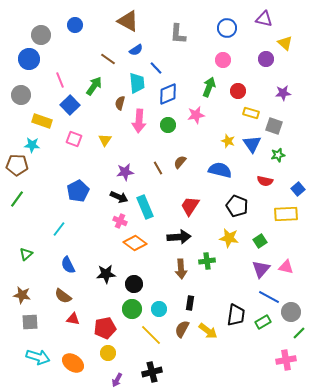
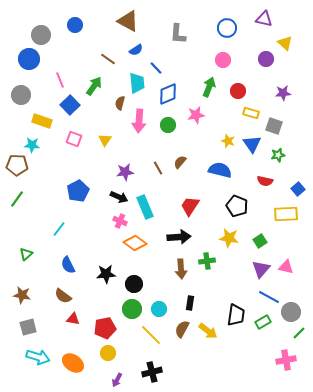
gray square at (30, 322): moved 2 px left, 5 px down; rotated 12 degrees counterclockwise
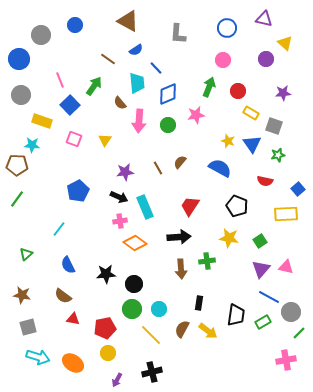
blue circle at (29, 59): moved 10 px left
brown semicircle at (120, 103): rotated 56 degrees counterclockwise
yellow rectangle at (251, 113): rotated 14 degrees clockwise
blue semicircle at (220, 170): moved 2 px up; rotated 15 degrees clockwise
pink cross at (120, 221): rotated 32 degrees counterclockwise
black rectangle at (190, 303): moved 9 px right
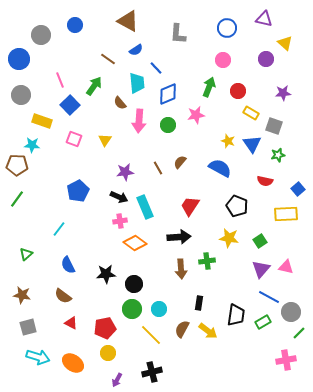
red triangle at (73, 319): moved 2 px left, 4 px down; rotated 16 degrees clockwise
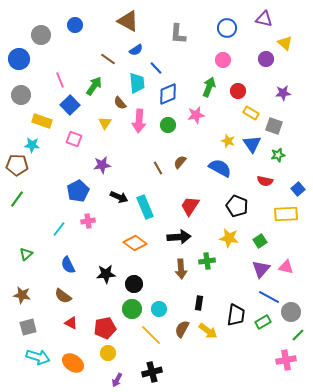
yellow triangle at (105, 140): moved 17 px up
purple star at (125, 172): moved 23 px left, 7 px up
pink cross at (120, 221): moved 32 px left
green line at (299, 333): moved 1 px left, 2 px down
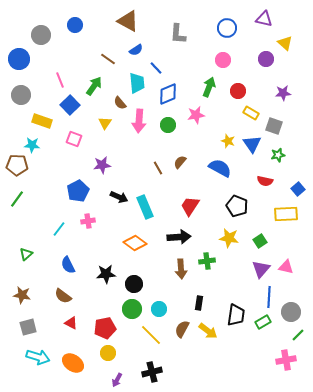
blue line at (269, 297): rotated 65 degrees clockwise
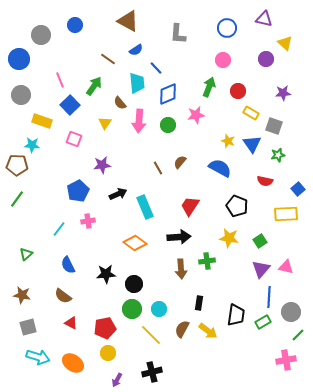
black arrow at (119, 197): moved 1 px left, 3 px up; rotated 48 degrees counterclockwise
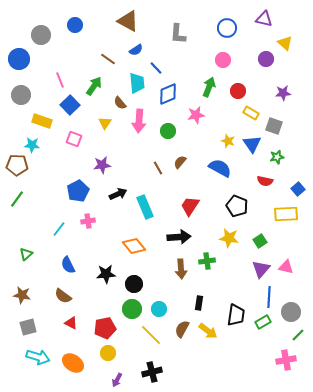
green circle at (168, 125): moved 6 px down
green star at (278, 155): moved 1 px left, 2 px down
orange diamond at (135, 243): moved 1 px left, 3 px down; rotated 15 degrees clockwise
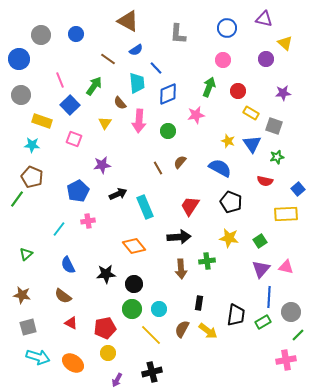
blue circle at (75, 25): moved 1 px right, 9 px down
brown pentagon at (17, 165): moved 15 px right, 12 px down; rotated 20 degrees clockwise
black pentagon at (237, 206): moved 6 px left, 4 px up
